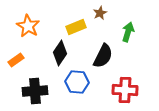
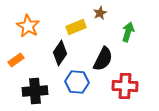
black semicircle: moved 3 px down
red cross: moved 4 px up
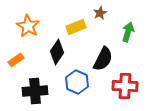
black diamond: moved 3 px left, 1 px up
blue hexagon: rotated 20 degrees clockwise
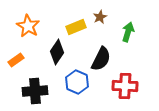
brown star: moved 4 px down
black semicircle: moved 2 px left
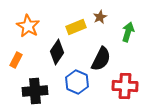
orange rectangle: rotated 28 degrees counterclockwise
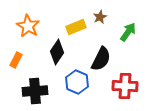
green arrow: rotated 18 degrees clockwise
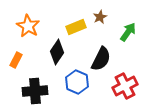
red cross: rotated 30 degrees counterclockwise
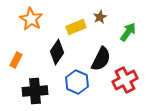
orange star: moved 3 px right, 7 px up
red cross: moved 6 px up
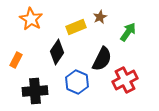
black semicircle: moved 1 px right
